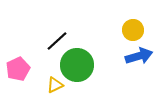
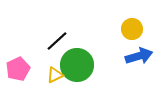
yellow circle: moved 1 px left, 1 px up
yellow triangle: moved 10 px up
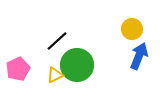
blue arrow: rotated 52 degrees counterclockwise
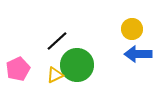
blue arrow: moved 1 px left, 2 px up; rotated 112 degrees counterclockwise
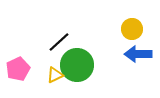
black line: moved 2 px right, 1 px down
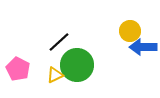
yellow circle: moved 2 px left, 2 px down
blue arrow: moved 5 px right, 7 px up
pink pentagon: rotated 20 degrees counterclockwise
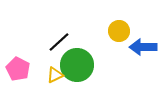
yellow circle: moved 11 px left
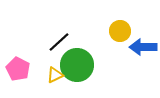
yellow circle: moved 1 px right
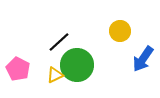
blue arrow: moved 12 px down; rotated 56 degrees counterclockwise
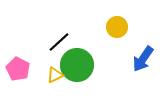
yellow circle: moved 3 px left, 4 px up
